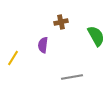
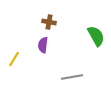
brown cross: moved 12 px left; rotated 24 degrees clockwise
yellow line: moved 1 px right, 1 px down
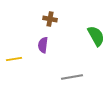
brown cross: moved 1 px right, 3 px up
yellow line: rotated 49 degrees clockwise
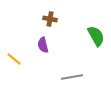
purple semicircle: rotated 21 degrees counterclockwise
yellow line: rotated 49 degrees clockwise
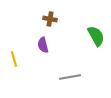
yellow line: rotated 35 degrees clockwise
gray line: moved 2 px left
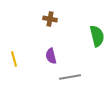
green semicircle: moved 1 px right; rotated 15 degrees clockwise
purple semicircle: moved 8 px right, 11 px down
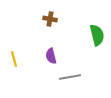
green semicircle: moved 1 px up
